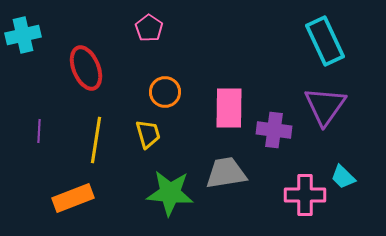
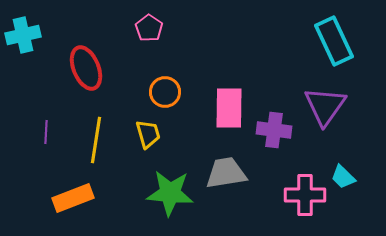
cyan rectangle: moved 9 px right
purple line: moved 7 px right, 1 px down
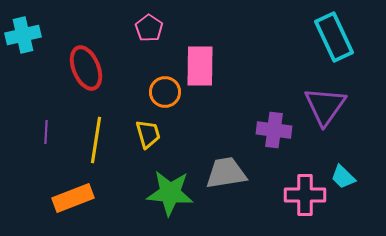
cyan rectangle: moved 4 px up
pink rectangle: moved 29 px left, 42 px up
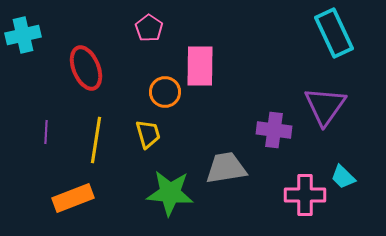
cyan rectangle: moved 4 px up
gray trapezoid: moved 5 px up
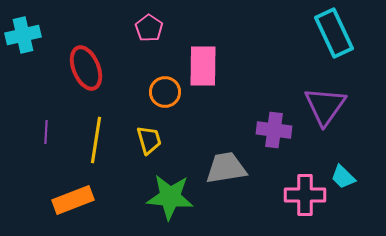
pink rectangle: moved 3 px right
yellow trapezoid: moved 1 px right, 6 px down
green star: moved 4 px down
orange rectangle: moved 2 px down
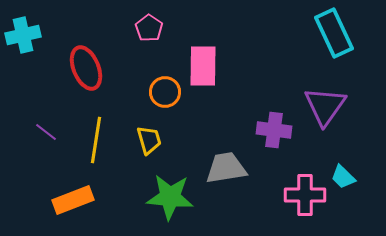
purple line: rotated 55 degrees counterclockwise
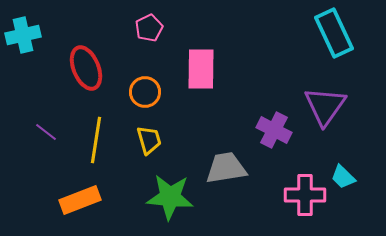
pink pentagon: rotated 12 degrees clockwise
pink rectangle: moved 2 px left, 3 px down
orange circle: moved 20 px left
purple cross: rotated 20 degrees clockwise
orange rectangle: moved 7 px right
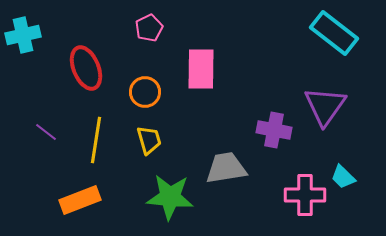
cyan rectangle: rotated 27 degrees counterclockwise
purple cross: rotated 16 degrees counterclockwise
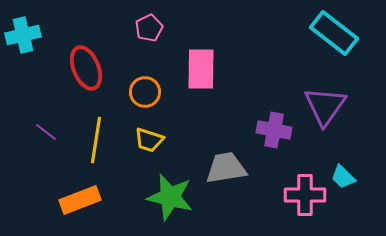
yellow trapezoid: rotated 124 degrees clockwise
green star: rotated 9 degrees clockwise
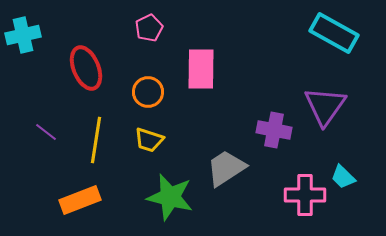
cyan rectangle: rotated 9 degrees counterclockwise
orange circle: moved 3 px right
gray trapezoid: rotated 24 degrees counterclockwise
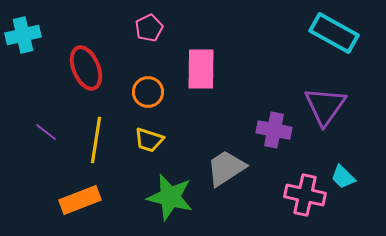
pink cross: rotated 12 degrees clockwise
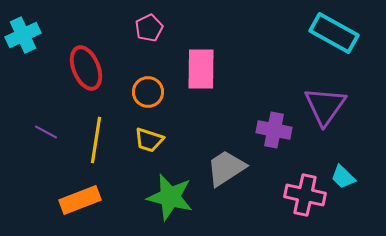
cyan cross: rotated 12 degrees counterclockwise
purple line: rotated 10 degrees counterclockwise
